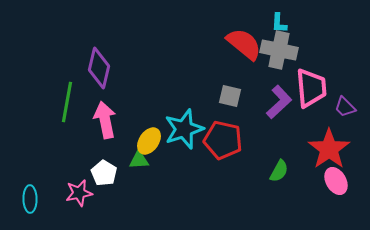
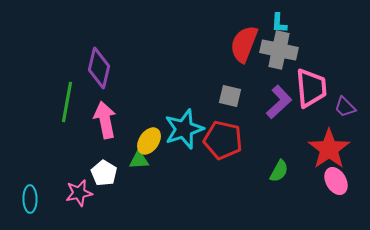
red semicircle: rotated 108 degrees counterclockwise
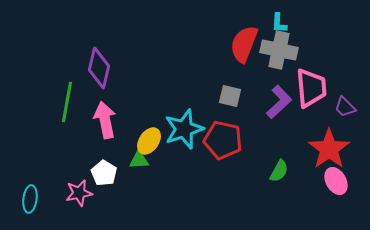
cyan ellipse: rotated 8 degrees clockwise
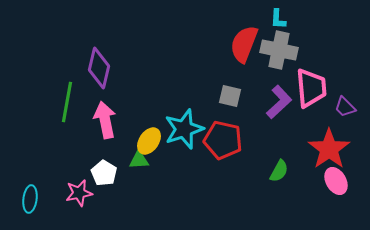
cyan L-shape: moved 1 px left, 4 px up
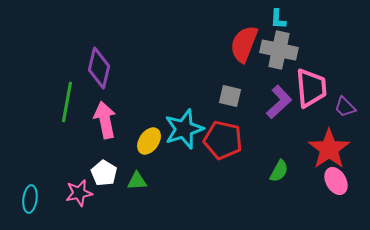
green triangle: moved 2 px left, 21 px down
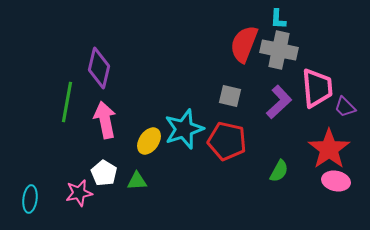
pink trapezoid: moved 6 px right
red pentagon: moved 4 px right, 1 px down
pink ellipse: rotated 48 degrees counterclockwise
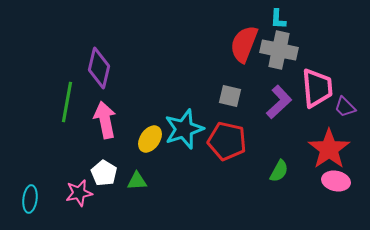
yellow ellipse: moved 1 px right, 2 px up
